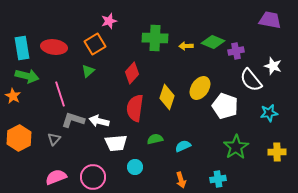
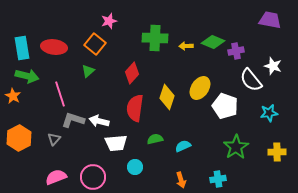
orange square: rotated 20 degrees counterclockwise
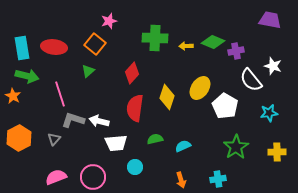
white pentagon: rotated 10 degrees clockwise
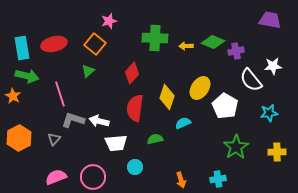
red ellipse: moved 3 px up; rotated 20 degrees counterclockwise
white star: rotated 24 degrees counterclockwise
cyan semicircle: moved 23 px up
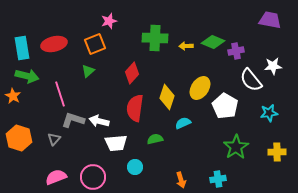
orange square: rotated 30 degrees clockwise
orange hexagon: rotated 15 degrees counterclockwise
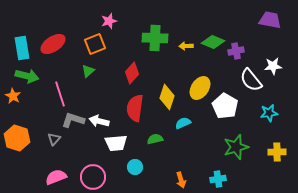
red ellipse: moved 1 px left; rotated 20 degrees counterclockwise
orange hexagon: moved 2 px left
green star: rotated 15 degrees clockwise
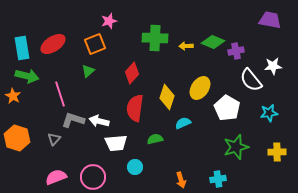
white pentagon: moved 2 px right, 2 px down
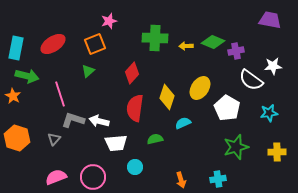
cyan rectangle: moved 6 px left; rotated 20 degrees clockwise
white semicircle: rotated 15 degrees counterclockwise
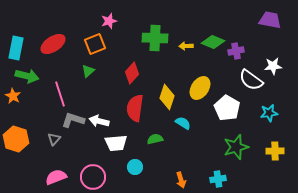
cyan semicircle: rotated 56 degrees clockwise
orange hexagon: moved 1 px left, 1 px down
yellow cross: moved 2 px left, 1 px up
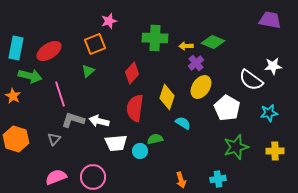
red ellipse: moved 4 px left, 7 px down
purple cross: moved 40 px left, 12 px down; rotated 28 degrees counterclockwise
green arrow: moved 3 px right
yellow ellipse: moved 1 px right, 1 px up
cyan circle: moved 5 px right, 16 px up
